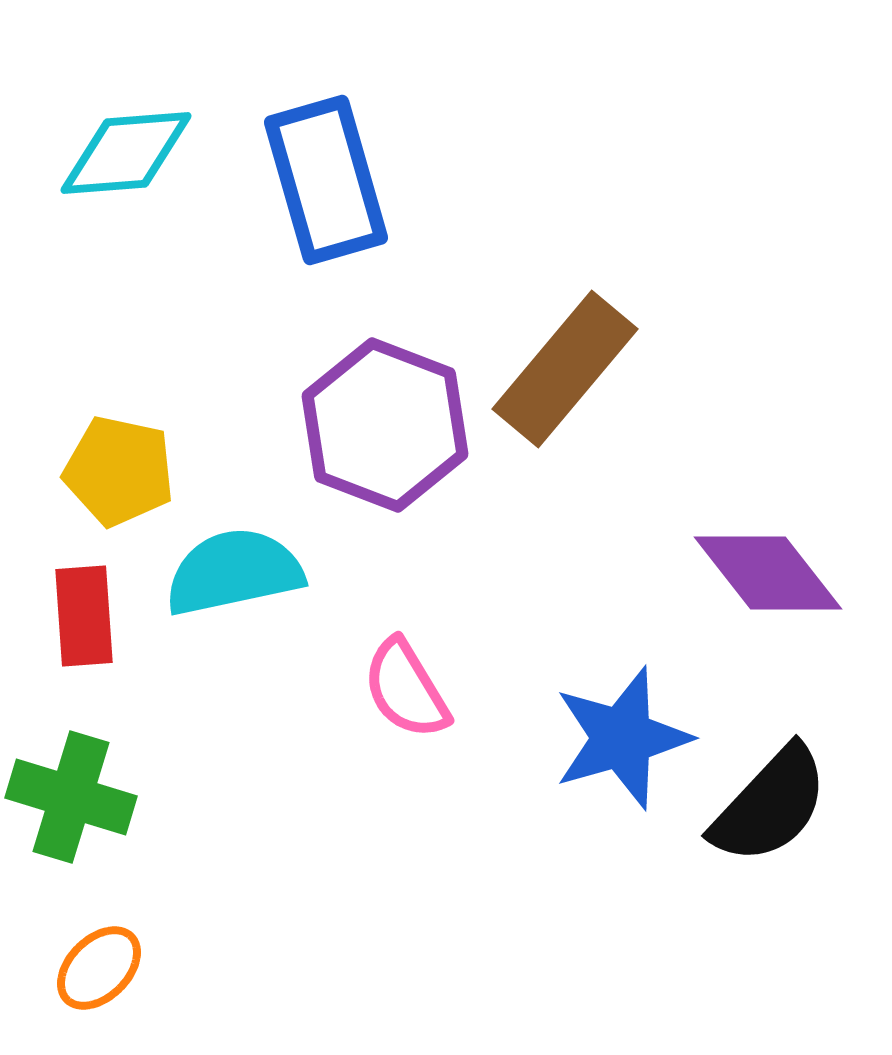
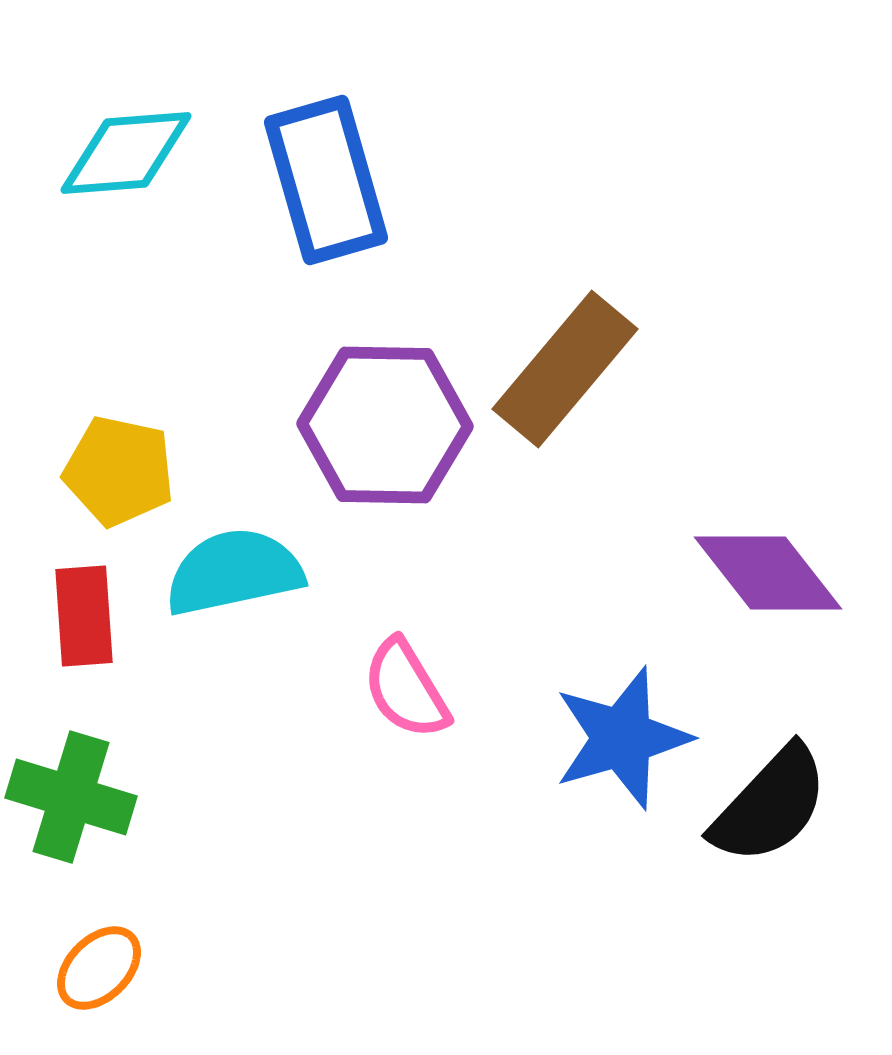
purple hexagon: rotated 20 degrees counterclockwise
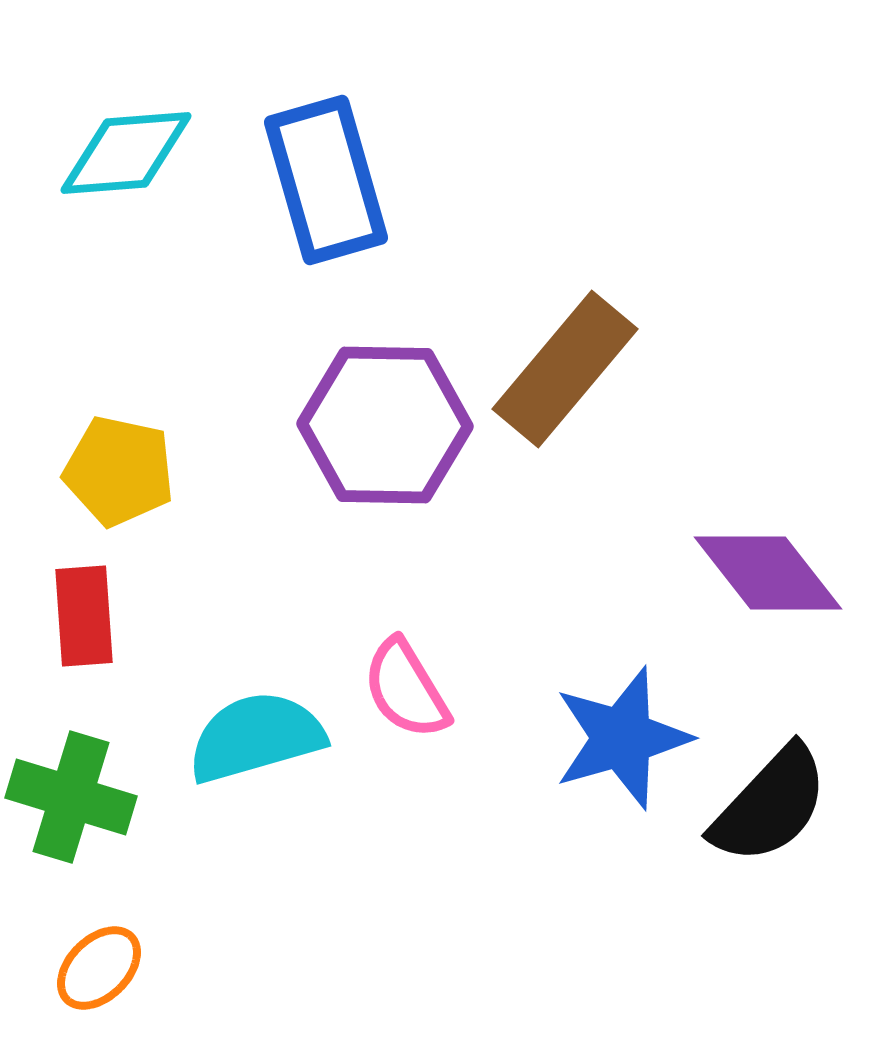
cyan semicircle: moved 22 px right, 165 px down; rotated 4 degrees counterclockwise
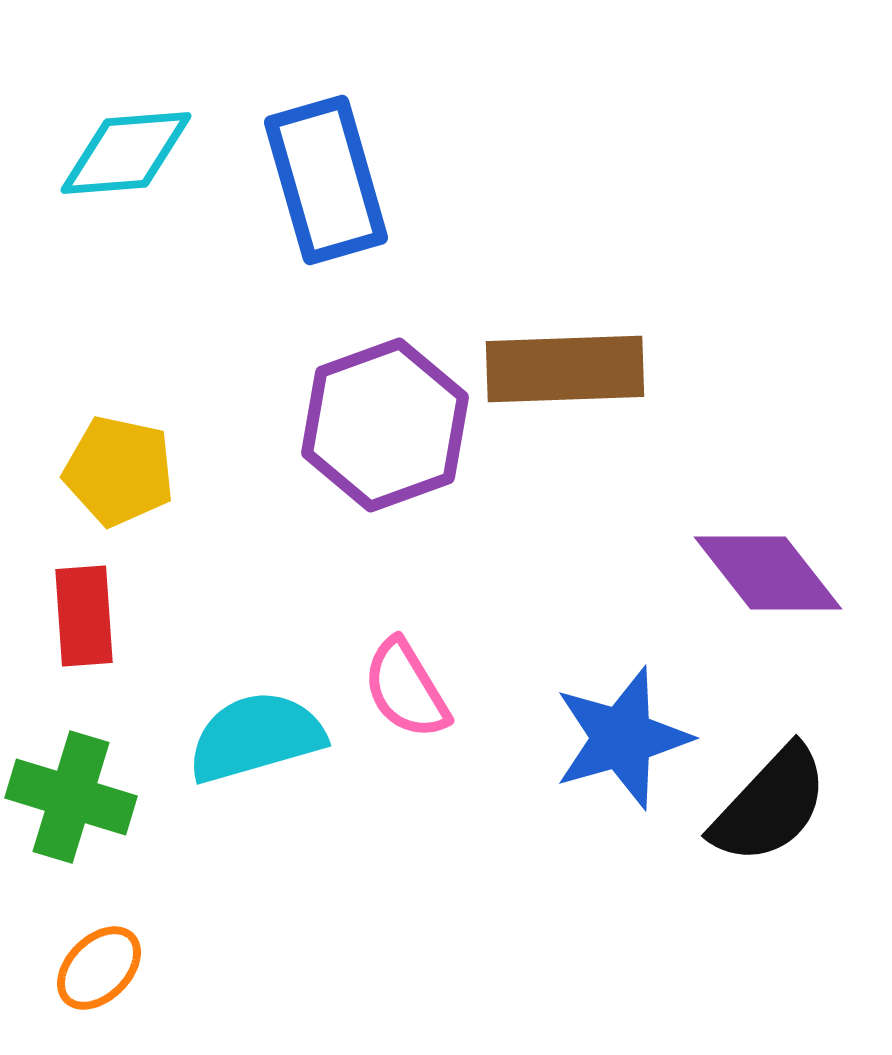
brown rectangle: rotated 48 degrees clockwise
purple hexagon: rotated 21 degrees counterclockwise
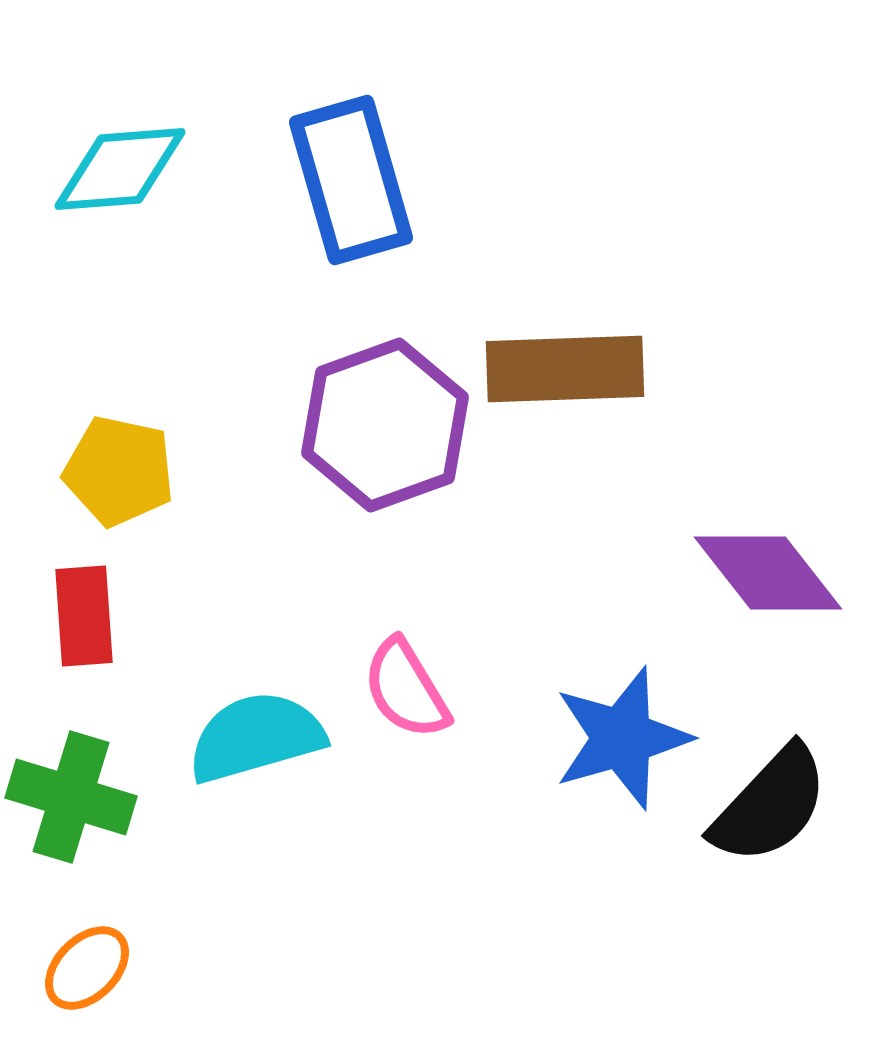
cyan diamond: moved 6 px left, 16 px down
blue rectangle: moved 25 px right
orange ellipse: moved 12 px left
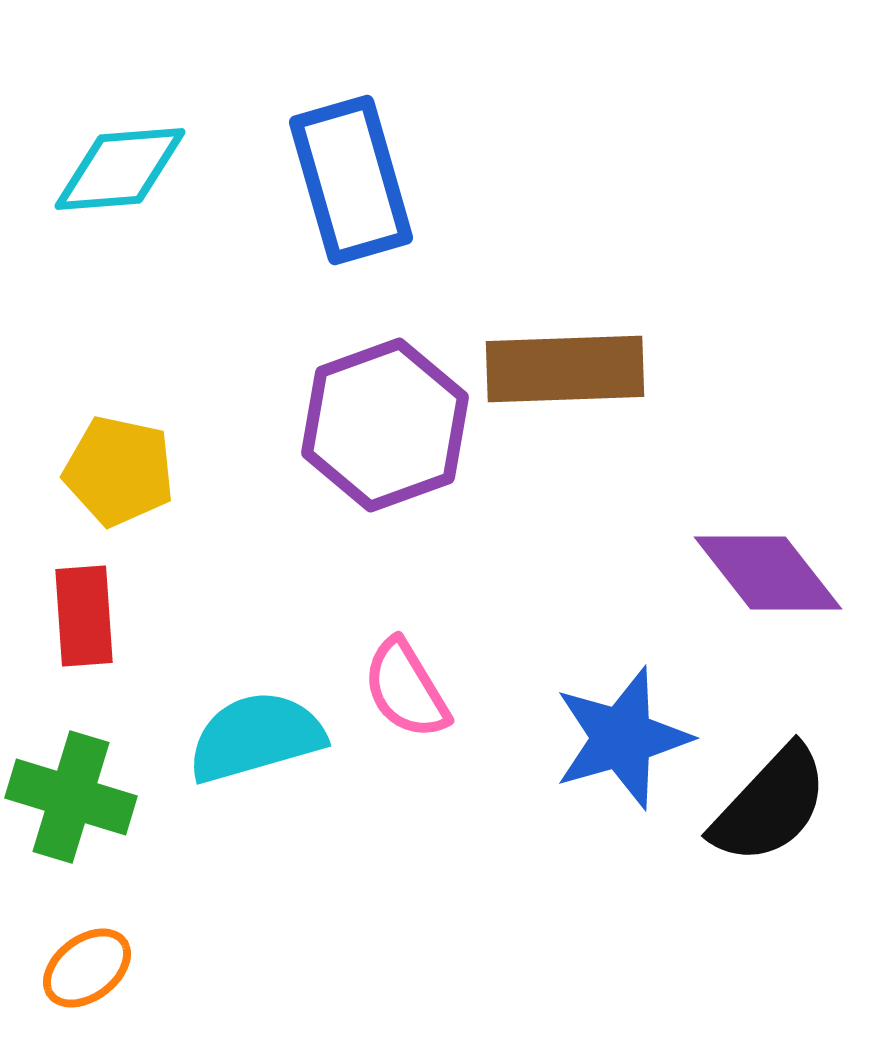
orange ellipse: rotated 8 degrees clockwise
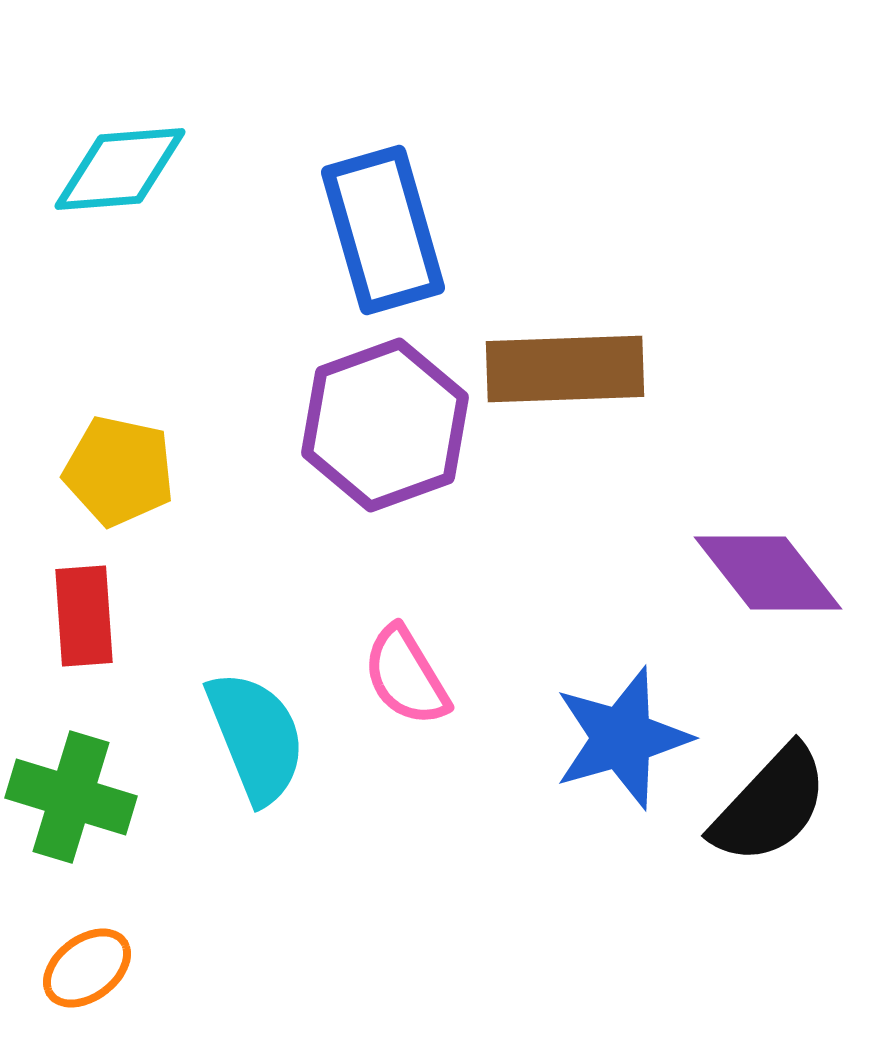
blue rectangle: moved 32 px right, 50 px down
pink semicircle: moved 13 px up
cyan semicircle: rotated 84 degrees clockwise
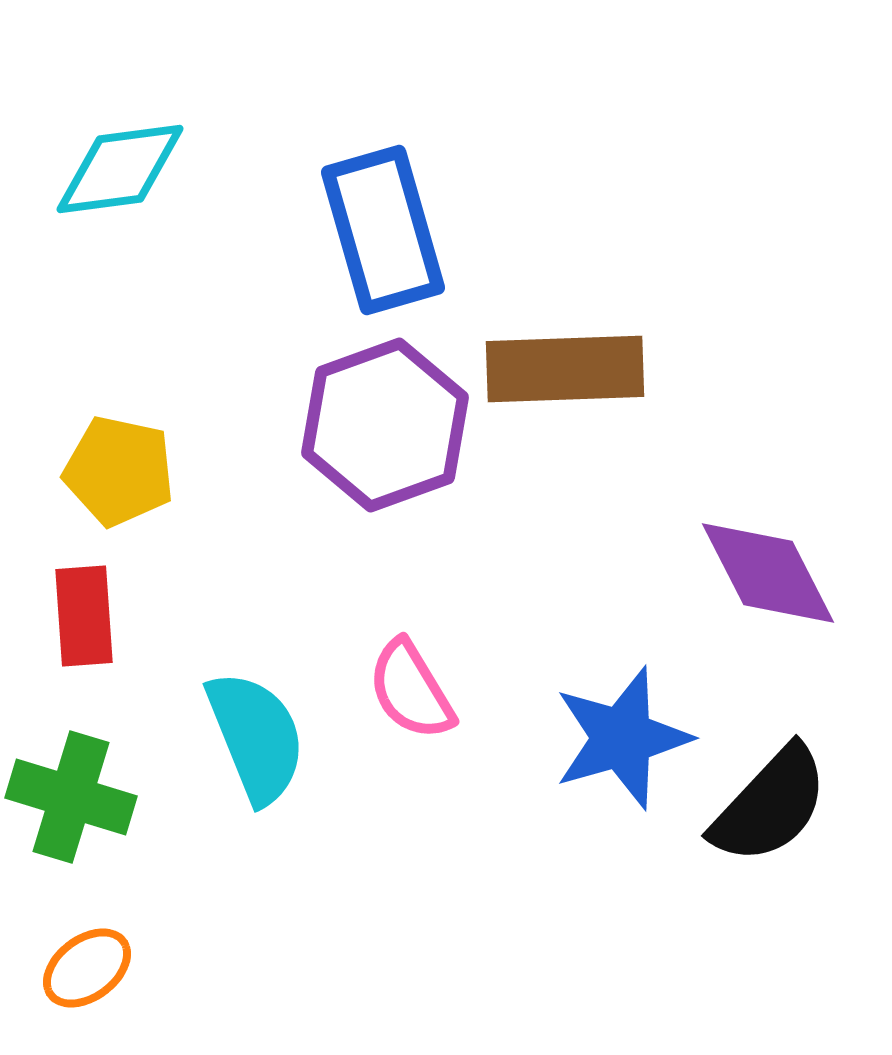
cyan diamond: rotated 3 degrees counterclockwise
purple diamond: rotated 11 degrees clockwise
pink semicircle: moved 5 px right, 14 px down
